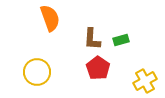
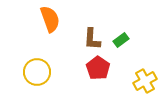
orange semicircle: moved 1 px down
green rectangle: rotated 21 degrees counterclockwise
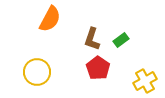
orange semicircle: rotated 48 degrees clockwise
brown L-shape: rotated 15 degrees clockwise
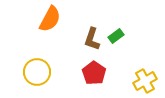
green rectangle: moved 5 px left, 4 px up
red pentagon: moved 4 px left, 5 px down
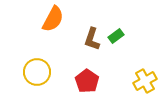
orange semicircle: moved 3 px right
red pentagon: moved 7 px left, 8 px down
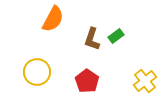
yellow cross: rotated 10 degrees counterclockwise
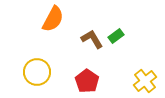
brown L-shape: rotated 130 degrees clockwise
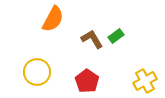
yellow cross: rotated 10 degrees clockwise
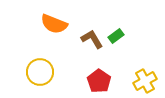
orange semicircle: moved 1 px right, 5 px down; rotated 84 degrees clockwise
yellow circle: moved 3 px right
red pentagon: moved 12 px right
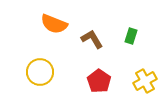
green rectangle: moved 15 px right; rotated 35 degrees counterclockwise
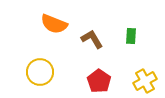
green rectangle: rotated 14 degrees counterclockwise
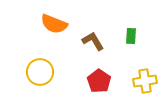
brown L-shape: moved 1 px right, 2 px down
yellow cross: rotated 20 degrees clockwise
